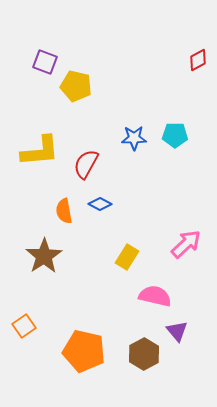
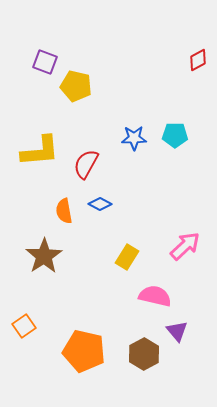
pink arrow: moved 1 px left, 2 px down
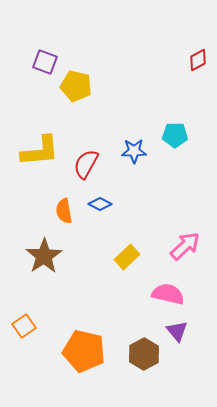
blue star: moved 13 px down
yellow rectangle: rotated 15 degrees clockwise
pink semicircle: moved 13 px right, 2 px up
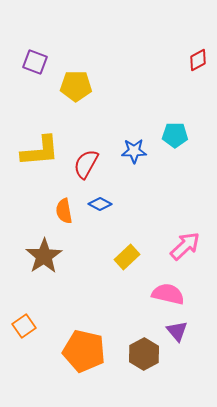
purple square: moved 10 px left
yellow pentagon: rotated 12 degrees counterclockwise
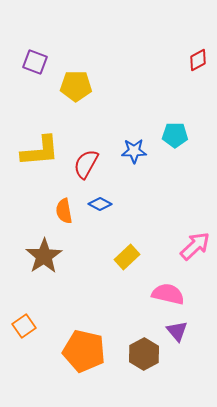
pink arrow: moved 10 px right
